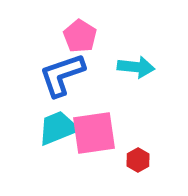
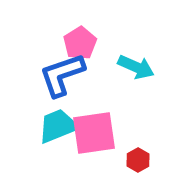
pink pentagon: moved 7 px down; rotated 8 degrees clockwise
cyan arrow: rotated 18 degrees clockwise
cyan trapezoid: moved 2 px up
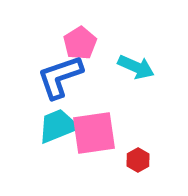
blue L-shape: moved 2 px left, 2 px down
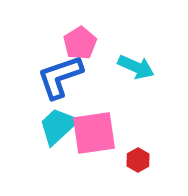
cyan trapezoid: rotated 21 degrees counterclockwise
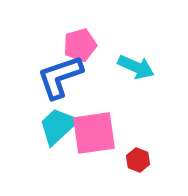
pink pentagon: moved 2 px down; rotated 16 degrees clockwise
red hexagon: rotated 10 degrees counterclockwise
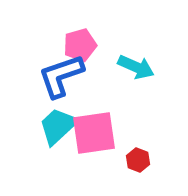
blue L-shape: moved 1 px right, 1 px up
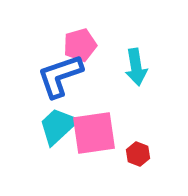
cyan arrow: rotated 57 degrees clockwise
blue L-shape: moved 1 px left
red hexagon: moved 6 px up
